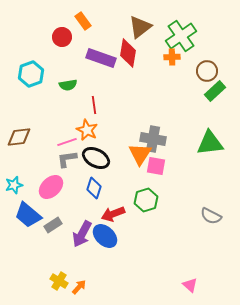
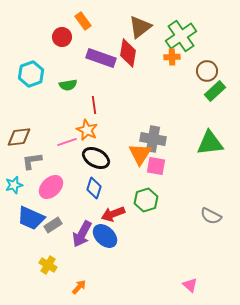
gray L-shape: moved 35 px left, 2 px down
blue trapezoid: moved 3 px right, 3 px down; rotated 16 degrees counterclockwise
yellow cross: moved 11 px left, 16 px up
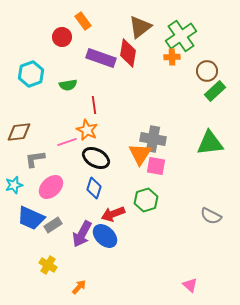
brown diamond: moved 5 px up
gray L-shape: moved 3 px right, 2 px up
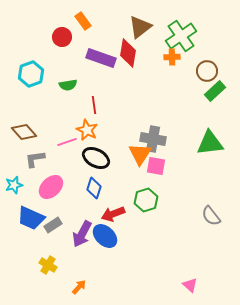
brown diamond: moved 5 px right; rotated 55 degrees clockwise
gray semicircle: rotated 25 degrees clockwise
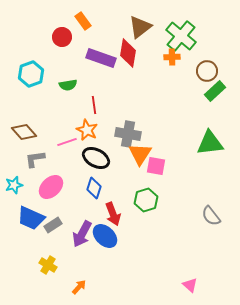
green cross: rotated 16 degrees counterclockwise
gray cross: moved 25 px left, 5 px up
red arrow: rotated 90 degrees counterclockwise
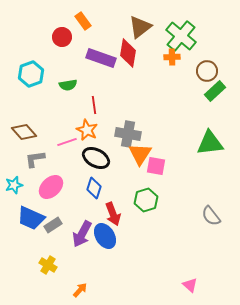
blue ellipse: rotated 15 degrees clockwise
orange arrow: moved 1 px right, 3 px down
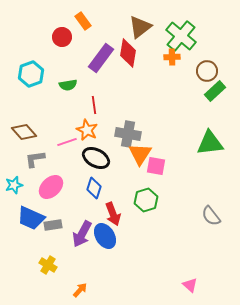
purple rectangle: rotated 72 degrees counterclockwise
gray rectangle: rotated 24 degrees clockwise
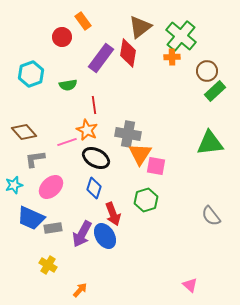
gray rectangle: moved 3 px down
